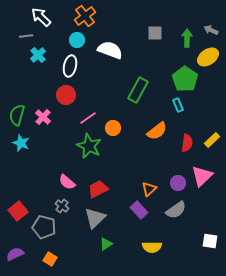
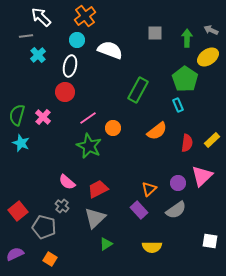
red circle: moved 1 px left, 3 px up
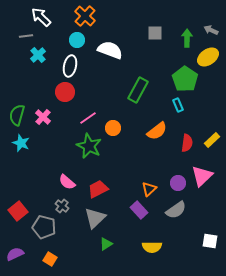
orange cross: rotated 10 degrees counterclockwise
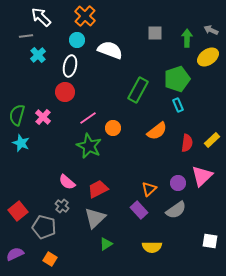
green pentagon: moved 8 px left; rotated 20 degrees clockwise
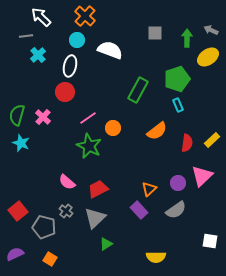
gray cross: moved 4 px right, 5 px down
yellow semicircle: moved 4 px right, 10 px down
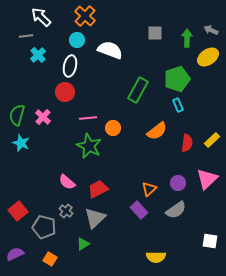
pink line: rotated 30 degrees clockwise
pink triangle: moved 5 px right, 3 px down
green triangle: moved 23 px left
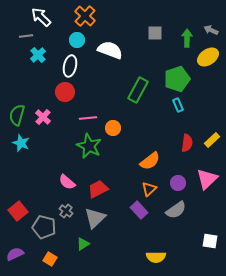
orange semicircle: moved 7 px left, 30 px down
